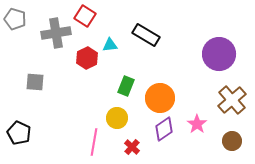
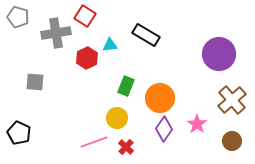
gray pentagon: moved 3 px right, 2 px up
purple diamond: rotated 20 degrees counterclockwise
pink line: rotated 60 degrees clockwise
red cross: moved 6 px left
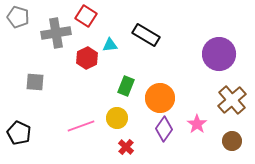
red square: moved 1 px right
pink line: moved 13 px left, 16 px up
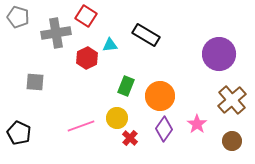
orange circle: moved 2 px up
red cross: moved 4 px right, 9 px up
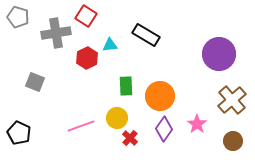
gray square: rotated 18 degrees clockwise
green rectangle: rotated 24 degrees counterclockwise
brown circle: moved 1 px right
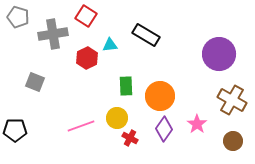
gray cross: moved 3 px left, 1 px down
brown cross: rotated 20 degrees counterclockwise
black pentagon: moved 4 px left, 3 px up; rotated 25 degrees counterclockwise
red cross: rotated 14 degrees counterclockwise
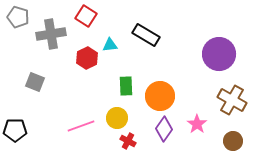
gray cross: moved 2 px left
red cross: moved 2 px left, 3 px down
